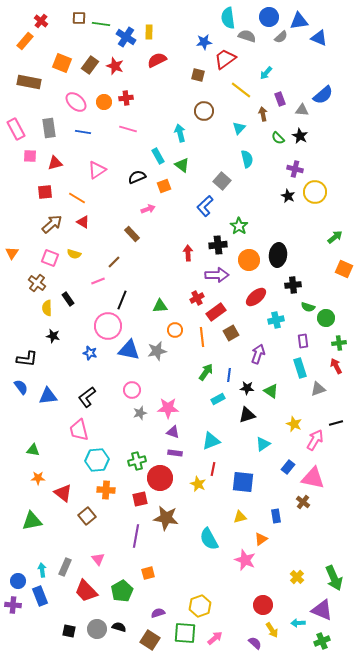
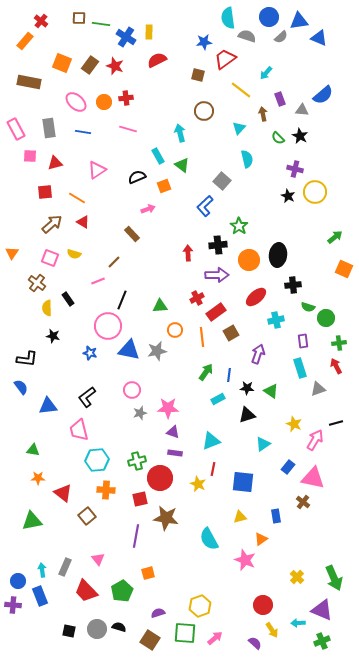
blue triangle at (48, 396): moved 10 px down
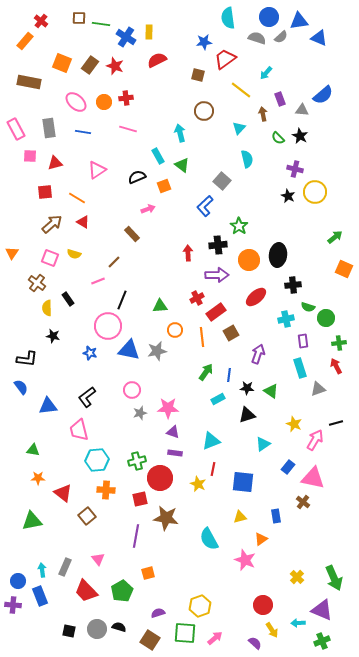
gray semicircle at (247, 36): moved 10 px right, 2 px down
cyan cross at (276, 320): moved 10 px right, 1 px up
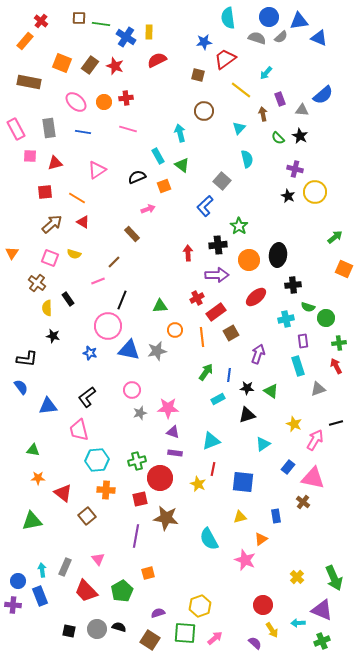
cyan rectangle at (300, 368): moved 2 px left, 2 px up
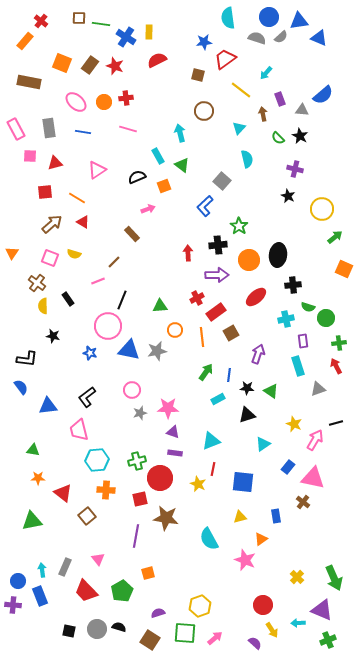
yellow circle at (315, 192): moved 7 px right, 17 px down
yellow semicircle at (47, 308): moved 4 px left, 2 px up
green cross at (322, 641): moved 6 px right, 1 px up
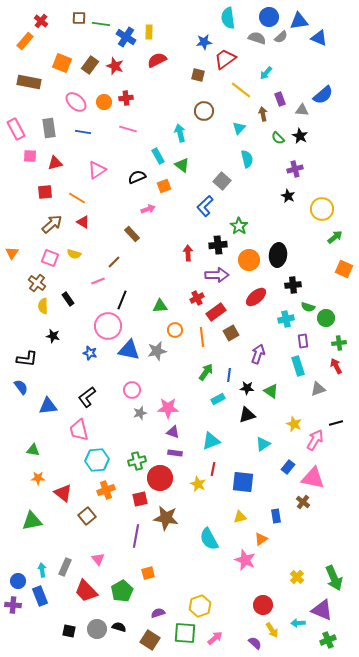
purple cross at (295, 169): rotated 28 degrees counterclockwise
orange cross at (106, 490): rotated 24 degrees counterclockwise
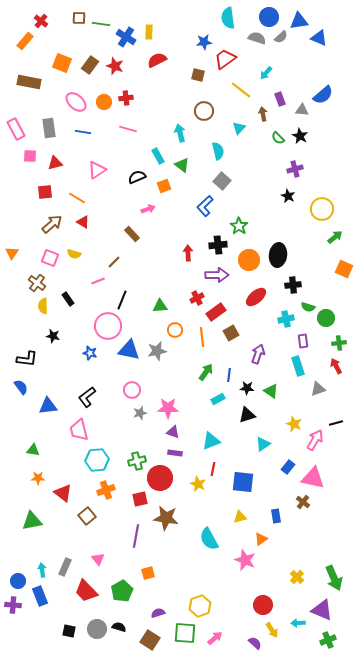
cyan semicircle at (247, 159): moved 29 px left, 8 px up
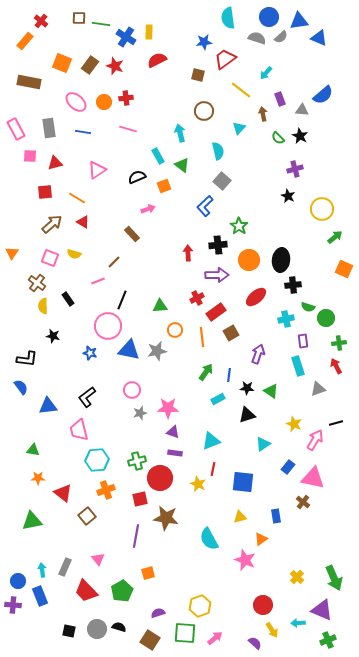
black ellipse at (278, 255): moved 3 px right, 5 px down
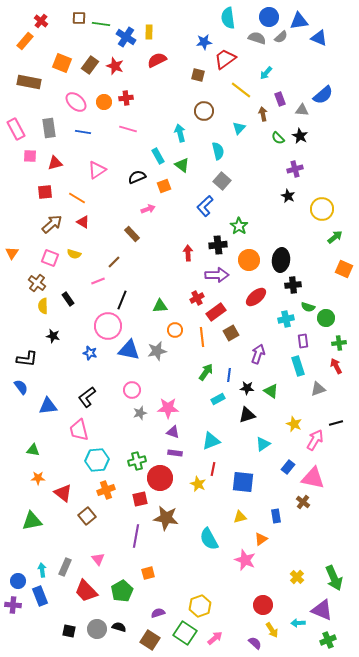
green square at (185, 633): rotated 30 degrees clockwise
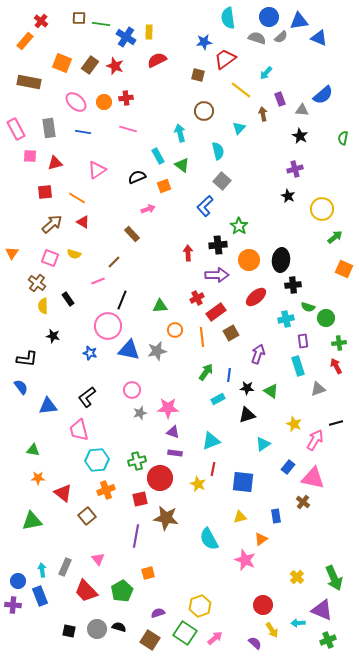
green semicircle at (278, 138): moved 65 px right; rotated 56 degrees clockwise
